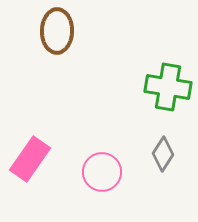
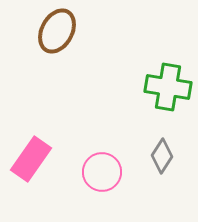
brown ellipse: rotated 27 degrees clockwise
gray diamond: moved 1 px left, 2 px down
pink rectangle: moved 1 px right
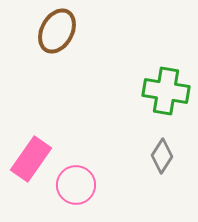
green cross: moved 2 px left, 4 px down
pink circle: moved 26 px left, 13 px down
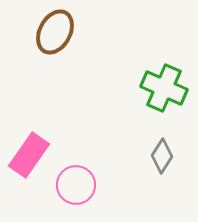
brown ellipse: moved 2 px left, 1 px down
green cross: moved 2 px left, 3 px up; rotated 15 degrees clockwise
pink rectangle: moved 2 px left, 4 px up
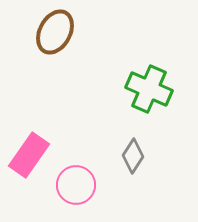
green cross: moved 15 px left, 1 px down
gray diamond: moved 29 px left
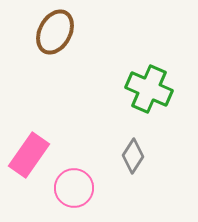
pink circle: moved 2 px left, 3 px down
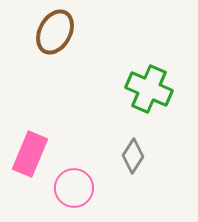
pink rectangle: moved 1 px right, 1 px up; rotated 12 degrees counterclockwise
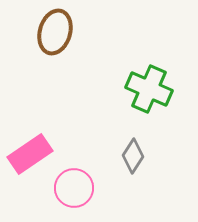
brown ellipse: rotated 12 degrees counterclockwise
pink rectangle: rotated 33 degrees clockwise
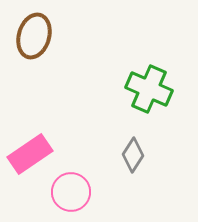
brown ellipse: moved 21 px left, 4 px down
gray diamond: moved 1 px up
pink circle: moved 3 px left, 4 px down
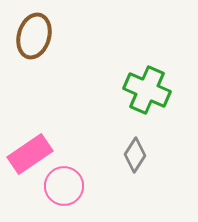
green cross: moved 2 px left, 1 px down
gray diamond: moved 2 px right
pink circle: moved 7 px left, 6 px up
